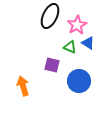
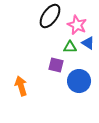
black ellipse: rotated 10 degrees clockwise
pink star: rotated 18 degrees counterclockwise
green triangle: rotated 24 degrees counterclockwise
purple square: moved 4 px right
orange arrow: moved 2 px left
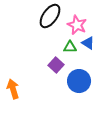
purple square: rotated 28 degrees clockwise
orange arrow: moved 8 px left, 3 px down
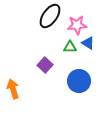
pink star: rotated 30 degrees counterclockwise
purple square: moved 11 px left
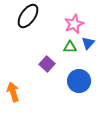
black ellipse: moved 22 px left
pink star: moved 3 px left, 1 px up; rotated 18 degrees counterclockwise
blue triangle: rotated 40 degrees clockwise
purple square: moved 2 px right, 1 px up
orange arrow: moved 3 px down
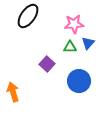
pink star: rotated 18 degrees clockwise
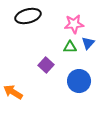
black ellipse: rotated 40 degrees clockwise
purple square: moved 1 px left, 1 px down
orange arrow: rotated 42 degrees counterclockwise
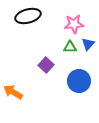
blue triangle: moved 1 px down
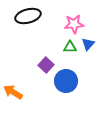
blue circle: moved 13 px left
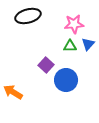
green triangle: moved 1 px up
blue circle: moved 1 px up
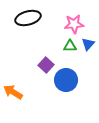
black ellipse: moved 2 px down
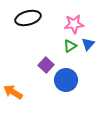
green triangle: rotated 32 degrees counterclockwise
